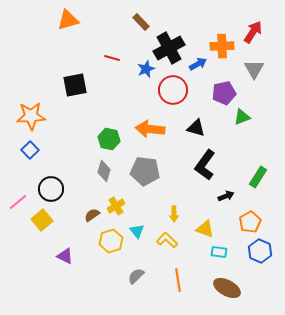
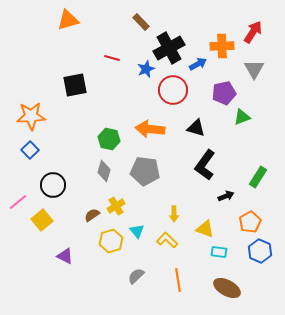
black circle: moved 2 px right, 4 px up
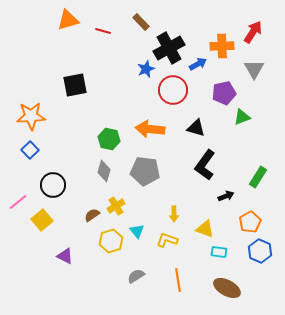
red line: moved 9 px left, 27 px up
yellow L-shape: rotated 25 degrees counterclockwise
gray semicircle: rotated 12 degrees clockwise
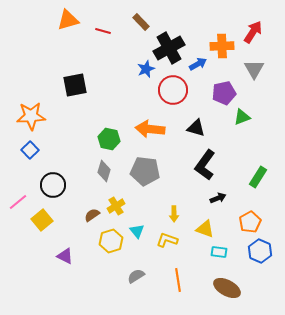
black arrow: moved 8 px left, 2 px down
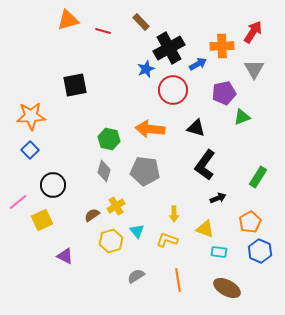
yellow square: rotated 15 degrees clockwise
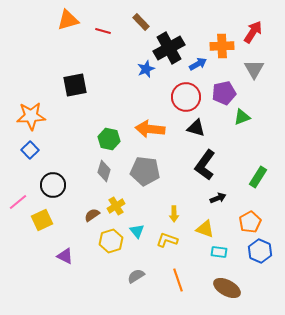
red circle: moved 13 px right, 7 px down
orange line: rotated 10 degrees counterclockwise
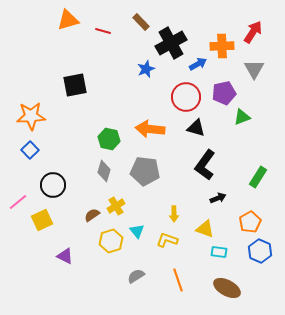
black cross: moved 2 px right, 5 px up
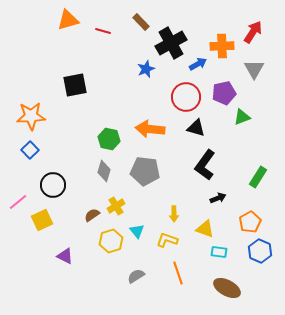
orange line: moved 7 px up
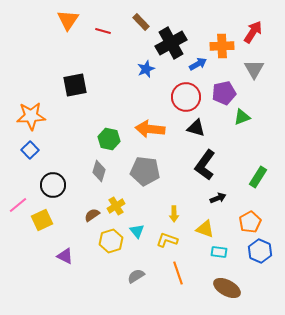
orange triangle: rotated 40 degrees counterclockwise
gray diamond: moved 5 px left
pink line: moved 3 px down
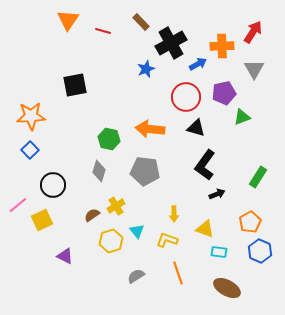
black arrow: moved 1 px left, 4 px up
